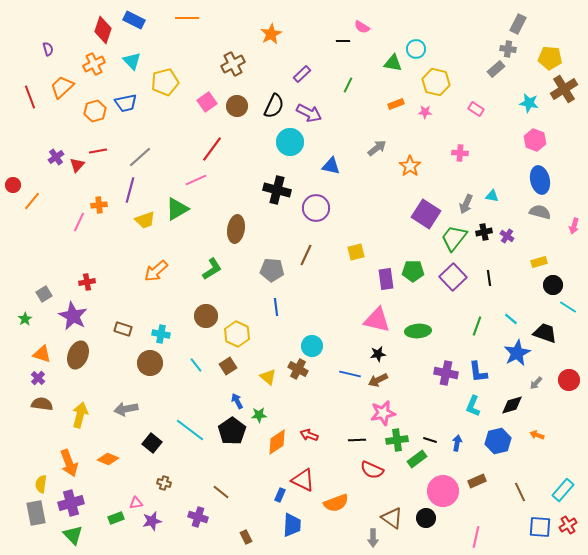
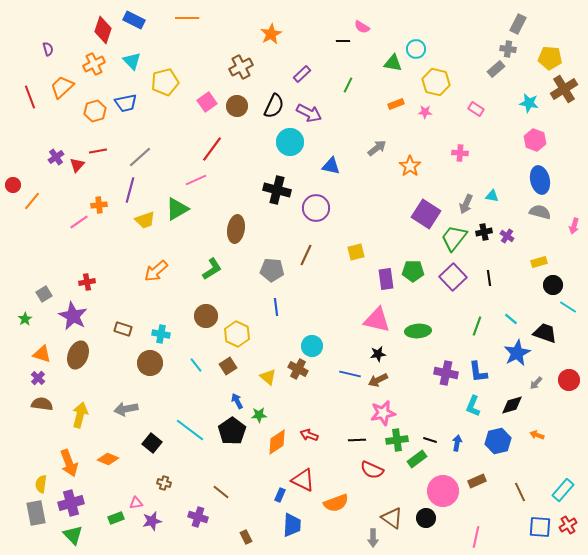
brown cross at (233, 64): moved 8 px right, 3 px down
pink line at (79, 222): rotated 30 degrees clockwise
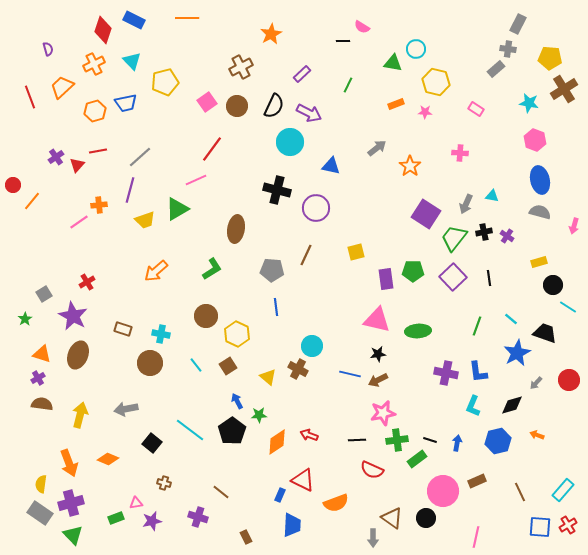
red cross at (87, 282): rotated 21 degrees counterclockwise
purple cross at (38, 378): rotated 16 degrees clockwise
gray rectangle at (36, 513): moved 4 px right; rotated 45 degrees counterclockwise
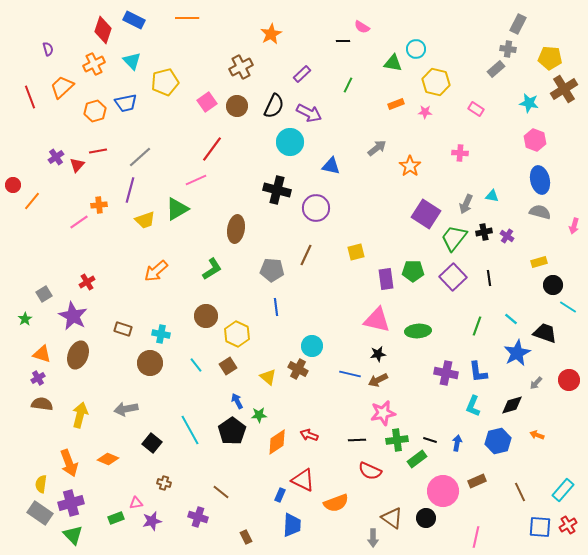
cyan line at (190, 430): rotated 24 degrees clockwise
red semicircle at (372, 470): moved 2 px left, 1 px down
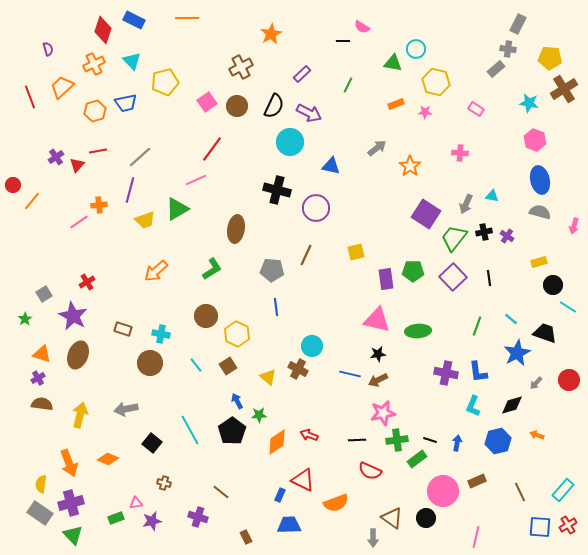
blue trapezoid at (292, 525): moved 3 px left; rotated 95 degrees counterclockwise
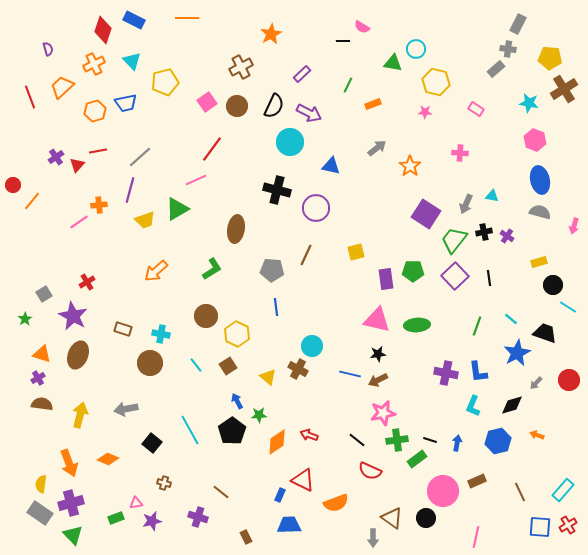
orange rectangle at (396, 104): moved 23 px left
green trapezoid at (454, 238): moved 2 px down
purple square at (453, 277): moved 2 px right, 1 px up
green ellipse at (418, 331): moved 1 px left, 6 px up
black line at (357, 440): rotated 42 degrees clockwise
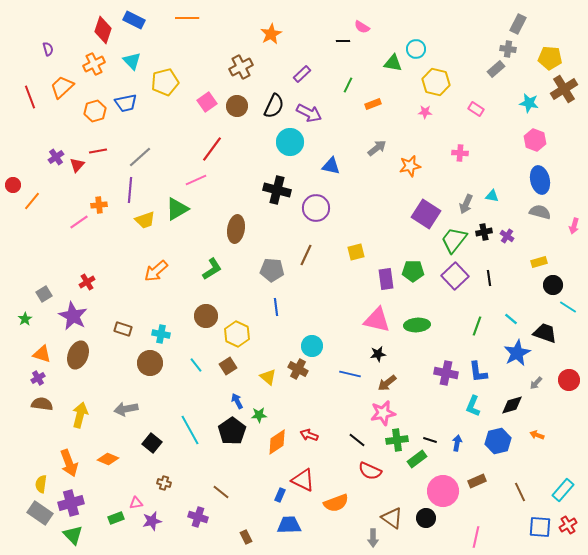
orange star at (410, 166): rotated 25 degrees clockwise
purple line at (130, 190): rotated 10 degrees counterclockwise
brown arrow at (378, 380): moved 9 px right, 3 px down; rotated 12 degrees counterclockwise
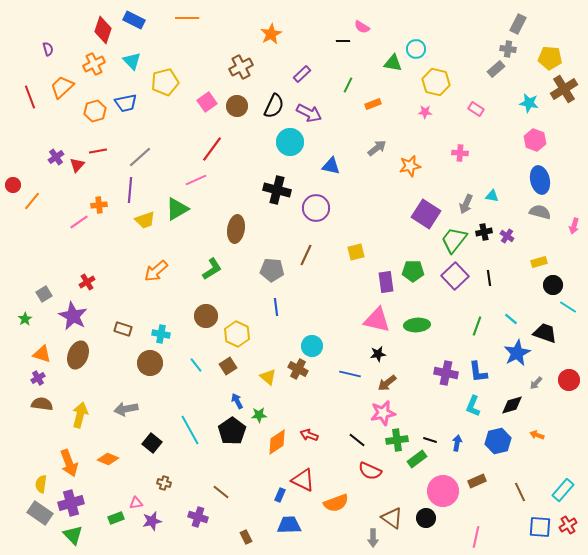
purple rectangle at (386, 279): moved 3 px down
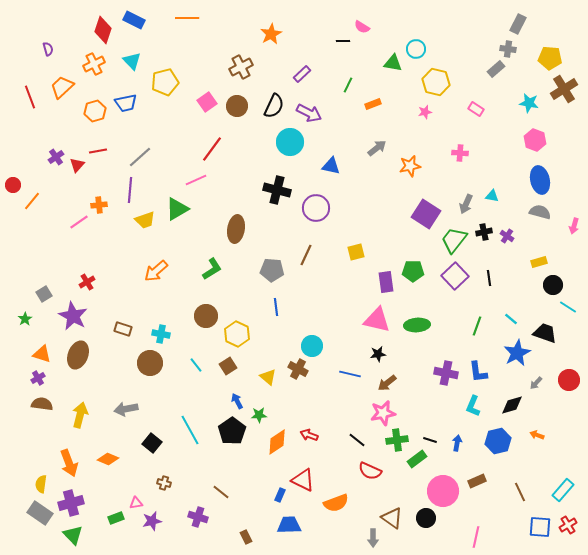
pink star at (425, 112): rotated 16 degrees counterclockwise
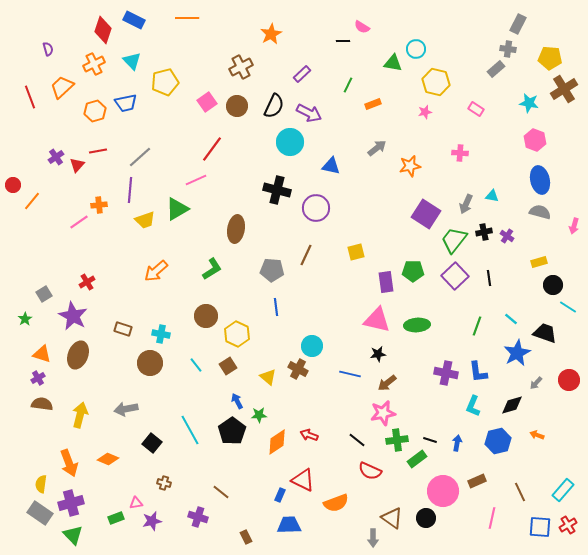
pink line at (476, 537): moved 16 px right, 19 px up
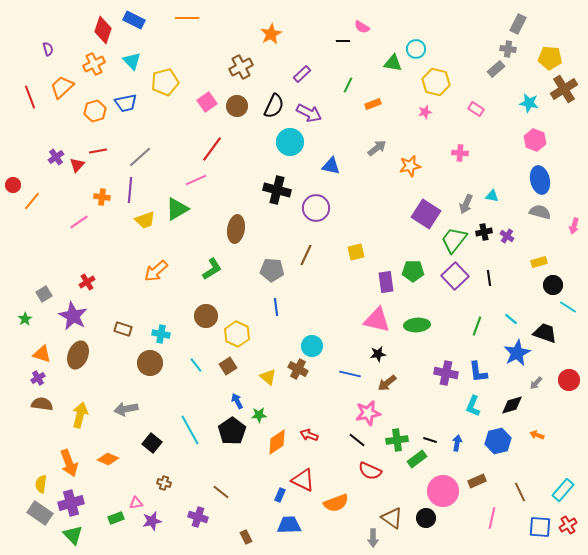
orange cross at (99, 205): moved 3 px right, 8 px up; rotated 14 degrees clockwise
pink star at (383, 413): moved 15 px left
